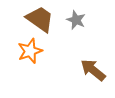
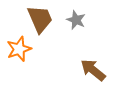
brown trapezoid: rotated 32 degrees clockwise
orange star: moved 11 px left, 2 px up
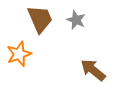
orange star: moved 5 px down
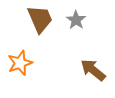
gray star: rotated 12 degrees clockwise
orange star: moved 1 px right, 9 px down
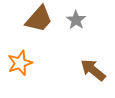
brown trapezoid: moved 1 px left; rotated 64 degrees clockwise
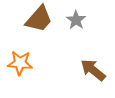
orange star: rotated 25 degrees clockwise
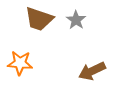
brown trapezoid: rotated 68 degrees clockwise
brown arrow: moved 1 px left, 1 px down; rotated 64 degrees counterclockwise
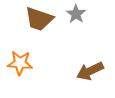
gray star: moved 6 px up
brown arrow: moved 2 px left
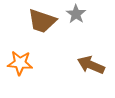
brown trapezoid: moved 3 px right, 2 px down
brown arrow: moved 1 px right, 6 px up; rotated 48 degrees clockwise
